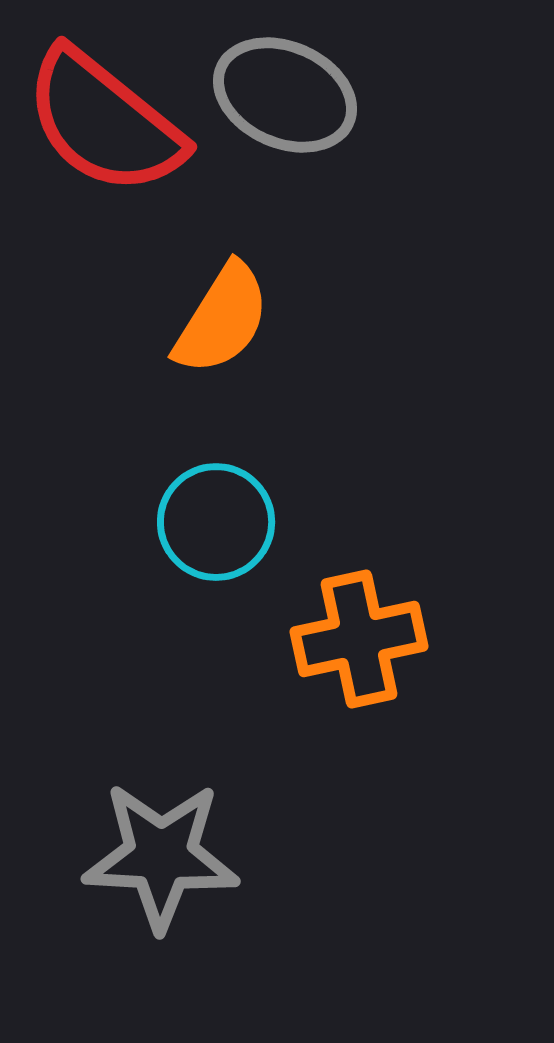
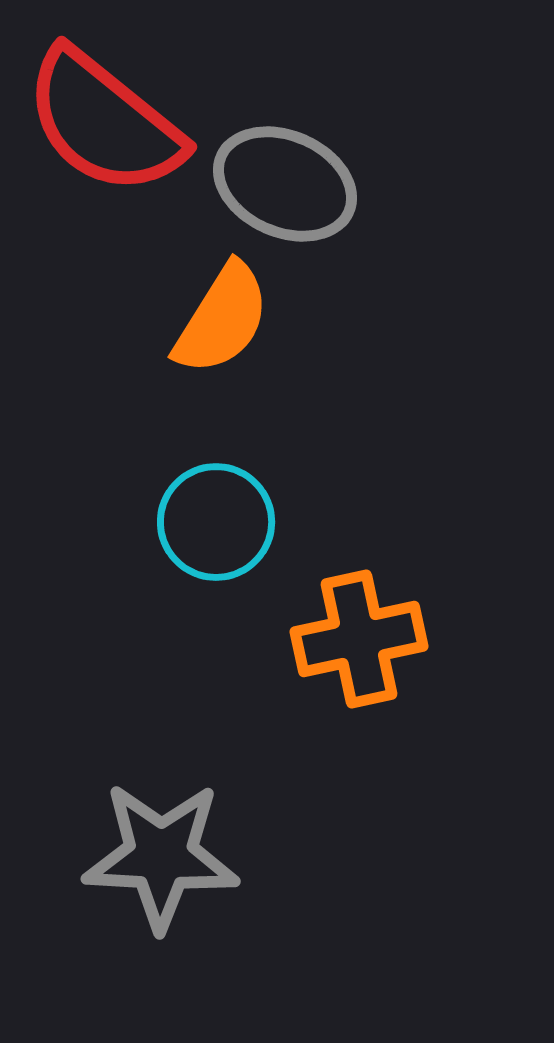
gray ellipse: moved 89 px down
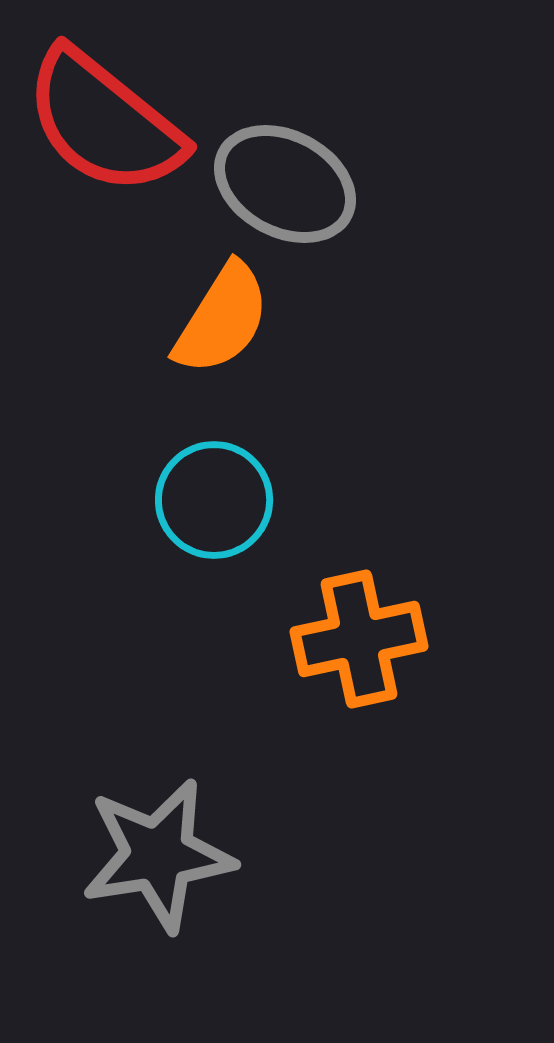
gray ellipse: rotated 4 degrees clockwise
cyan circle: moved 2 px left, 22 px up
gray star: moved 3 px left, 1 px up; rotated 12 degrees counterclockwise
